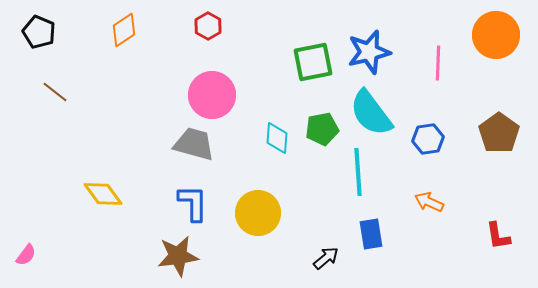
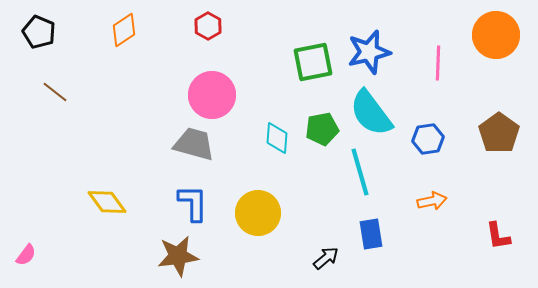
cyan line: moved 2 px right; rotated 12 degrees counterclockwise
yellow diamond: moved 4 px right, 8 px down
orange arrow: moved 3 px right, 1 px up; rotated 144 degrees clockwise
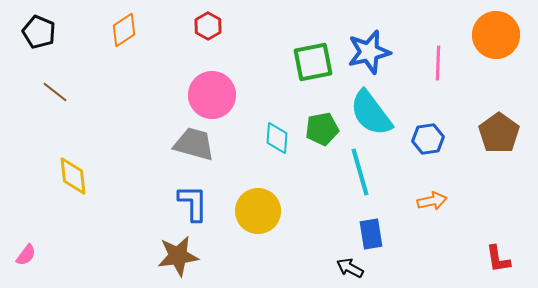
yellow diamond: moved 34 px left, 26 px up; rotated 30 degrees clockwise
yellow circle: moved 2 px up
red L-shape: moved 23 px down
black arrow: moved 24 px right, 10 px down; rotated 112 degrees counterclockwise
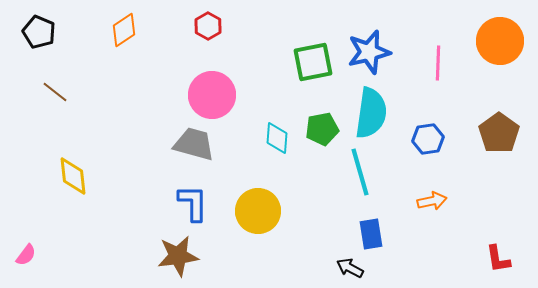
orange circle: moved 4 px right, 6 px down
cyan semicircle: rotated 135 degrees counterclockwise
